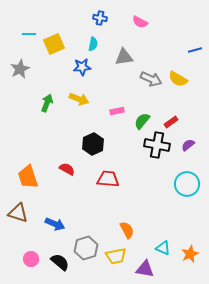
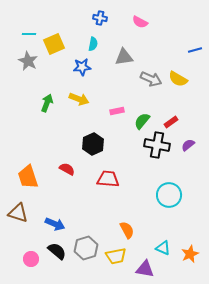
gray star: moved 8 px right, 8 px up; rotated 18 degrees counterclockwise
cyan circle: moved 18 px left, 11 px down
black semicircle: moved 3 px left, 11 px up
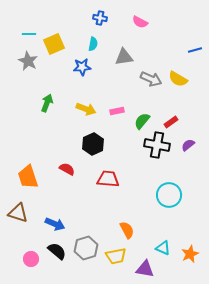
yellow arrow: moved 7 px right, 10 px down
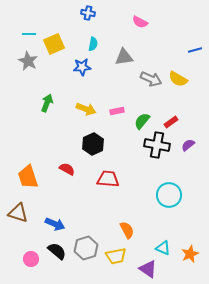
blue cross: moved 12 px left, 5 px up
purple triangle: moved 3 px right; rotated 24 degrees clockwise
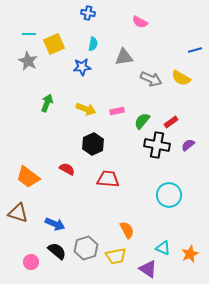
yellow semicircle: moved 3 px right, 1 px up
orange trapezoid: rotated 35 degrees counterclockwise
pink circle: moved 3 px down
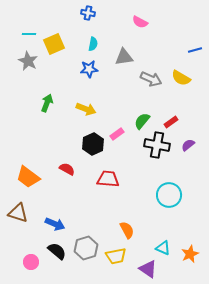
blue star: moved 7 px right, 2 px down
pink rectangle: moved 23 px down; rotated 24 degrees counterclockwise
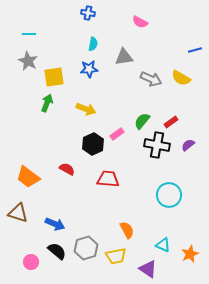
yellow square: moved 33 px down; rotated 15 degrees clockwise
cyan triangle: moved 3 px up
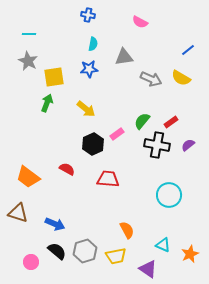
blue cross: moved 2 px down
blue line: moved 7 px left; rotated 24 degrees counterclockwise
yellow arrow: rotated 18 degrees clockwise
gray hexagon: moved 1 px left, 3 px down
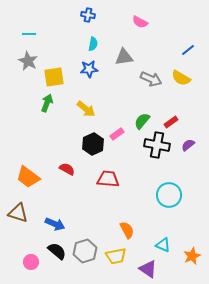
orange star: moved 2 px right, 2 px down
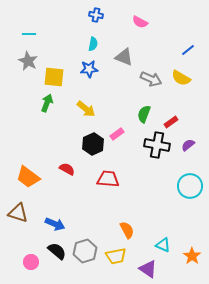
blue cross: moved 8 px right
gray triangle: rotated 30 degrees clockwise
yellow square: rotated 15 degrees clockwise
green semicircle: moved 2 px right, 7 px up; rotated 18 degrees counterclockwise
cyan circle: moved 21 px right, 9 px up
orange star: rotated 12 degrees counterclockwise
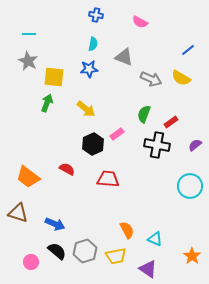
purple semicircle: moved 7 px right
cyan triangle: moved 8 px left, 6 px up
